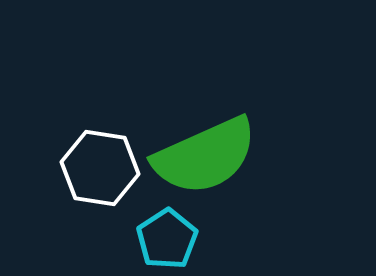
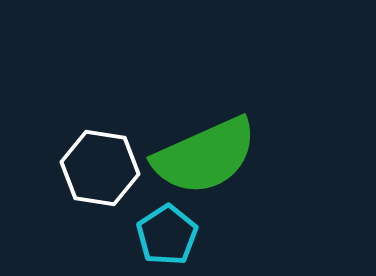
cyan pentagon: moved 4 px up
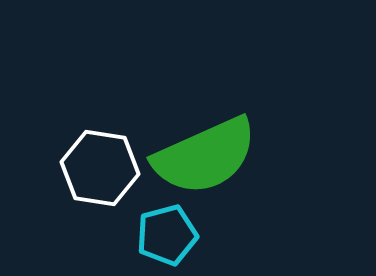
cyan pentagon: rotated 18 degrees clockwise
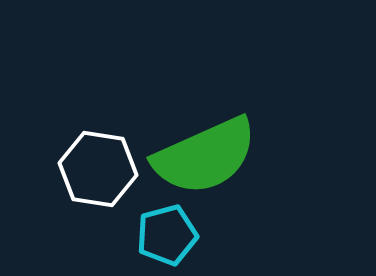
white hexagon: moved 2 px left, 1 px down
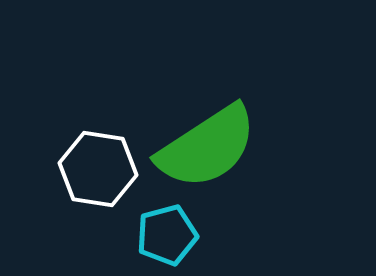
green semicircle: moved 2 px right, 9 px up; rotated 9 degrees counterclockwise
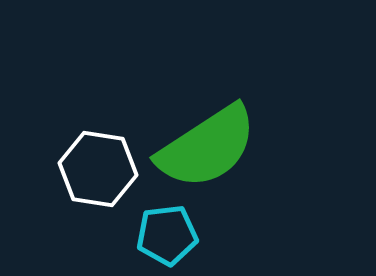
cyan pentagon: rotated 8 degrees clockwise
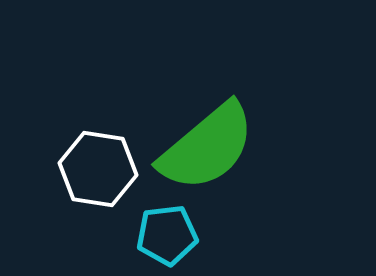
green semicircle: rotated 7 degrees counterclockwise
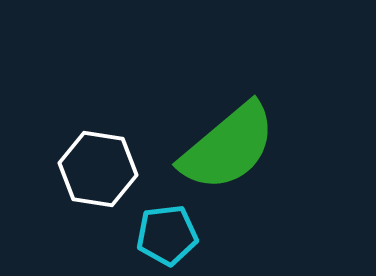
green semicircle: moved 21 px right
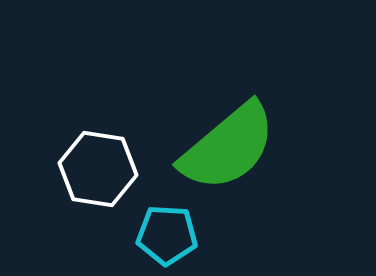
cyan pentagon: rotated 10 degrees clockwise
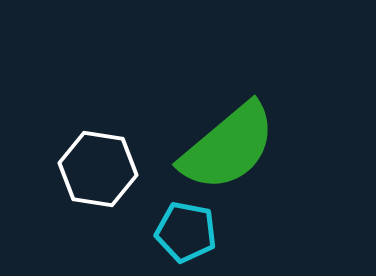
cyan pentagon: moved 19 px right, 3 px up; rotated 8 degrees clockwise
